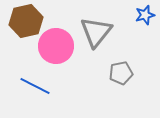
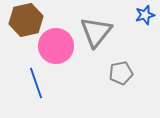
brown hexagon: moved 1 px up
blue line: moved 1 px right, 3 px up; rotated 44 degrees clockwise
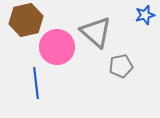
gray triangle: rotated 28 degrees counterclockwise
pink circle: moved 1 px right, 1 px down
gray pentagon: moved 7 px up
blue line: rotated 12 degrees clockwise
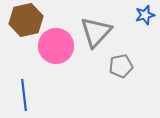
gray triangle: rotated 32 degrees clockwise
pink circle: moved 1 px left, 1 px up
blue line: moved 12 px left, 12 px down
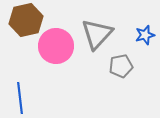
blue star: moved 20 px down
gray triangle: moved 1 px right, 2 px down
blue line: moved 4 px left, 3 px down
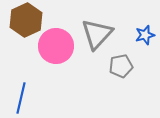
brown hexagon: rotated 12 degrees counterclockwise
blue line: moved 1 px right; rotated 20 degrees clockwise
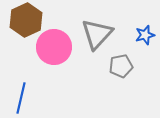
pink circle: moved 2 px left, 1 px down
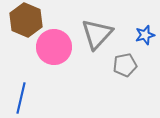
brown hexagon: rotated 12 degrees counterclockwise
gray pentagon: moved 4 px right, 1 px up
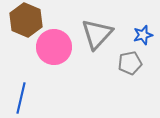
blue star: moved 2 px left
gray pentagon: moved 5 px right, 2 px up
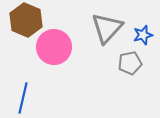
gray triangle: moved 10 px right, 6 px up
blue line: moved 2 px right
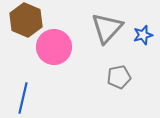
gray pentagon: moved 11 px left, 14 px down
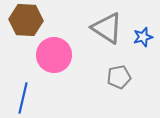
brown hexagon: rotated 20 degrees counterclockwise
gray triangle: rotated 40 degrees counterclockwise
blue star: moved 2 px down
pink circle: moved 8 px down
